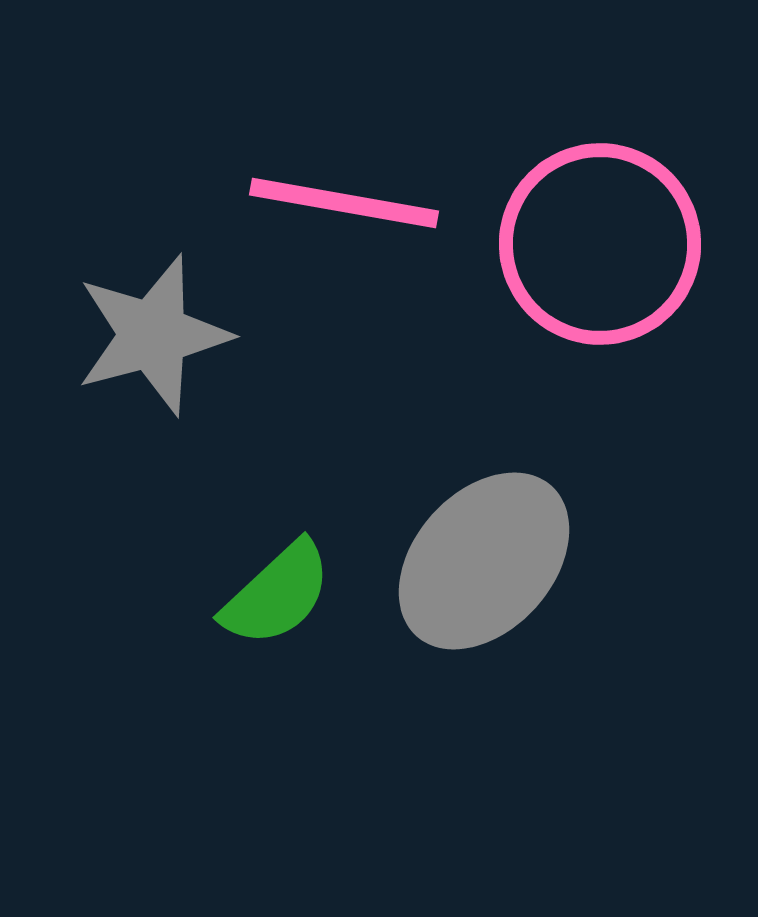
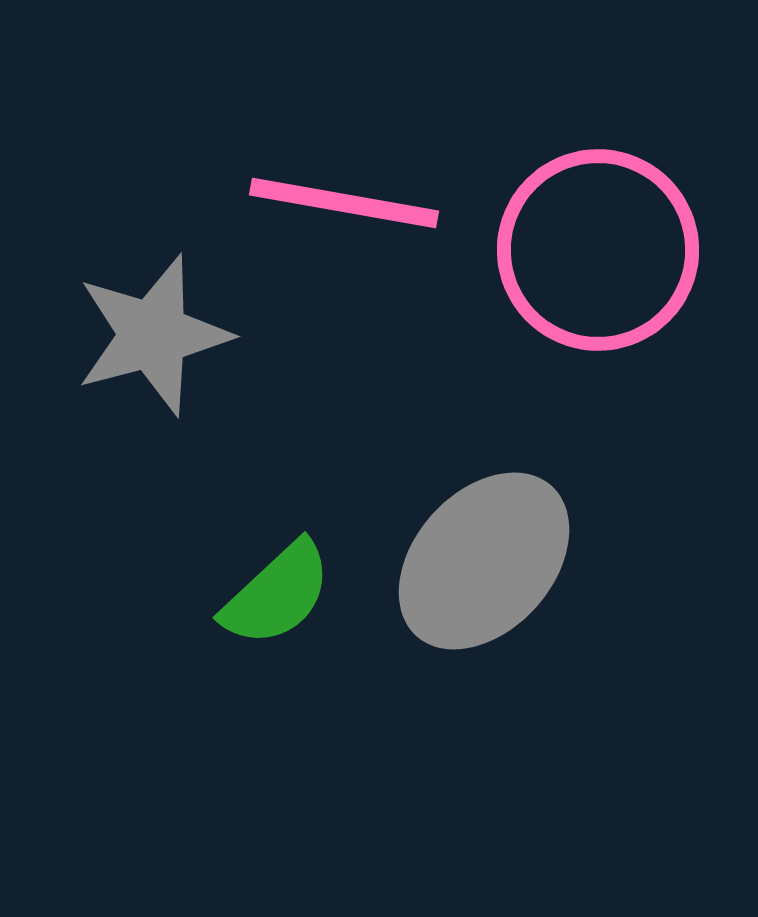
pink circle: moved 2 px left, 6 px down
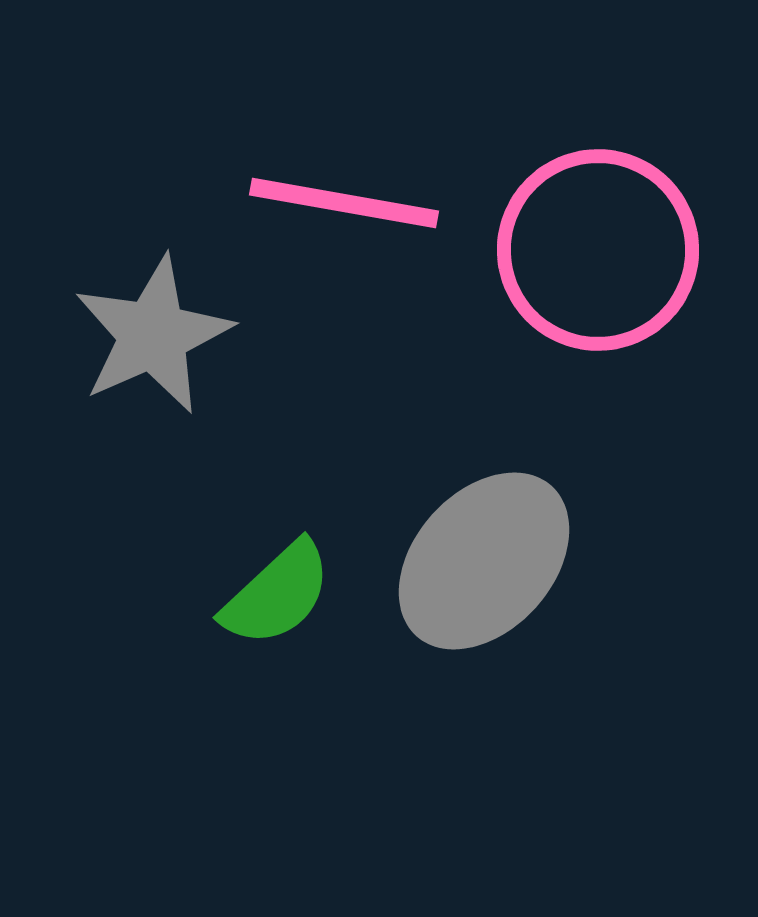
gray star: rotated 9 degrees counterclockwise
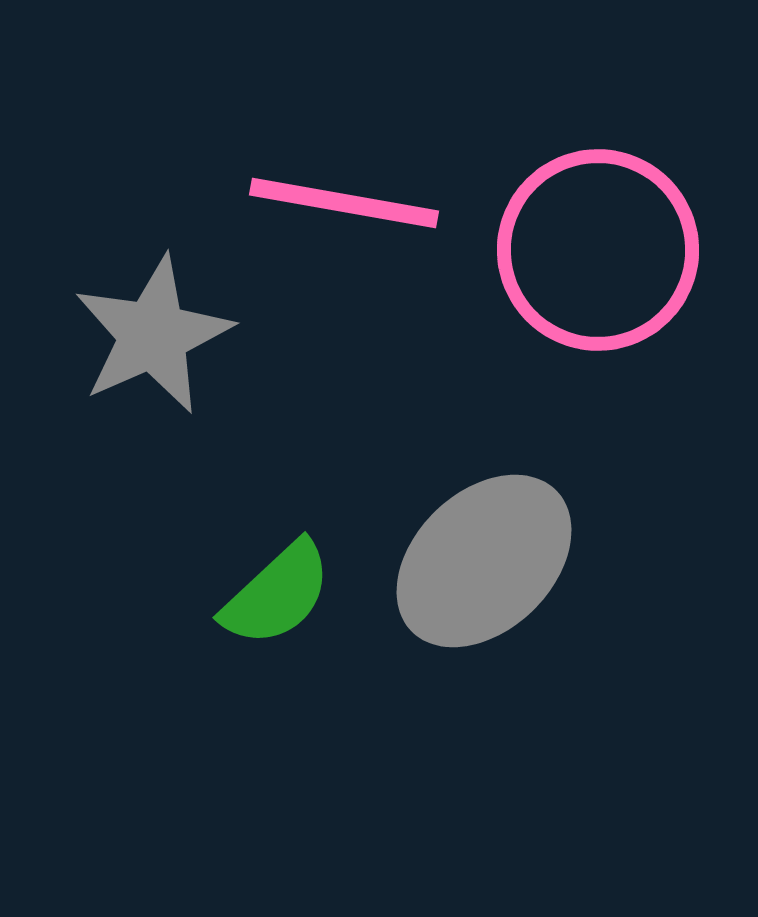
gray ellipse: rotated 4 degrees clockwise
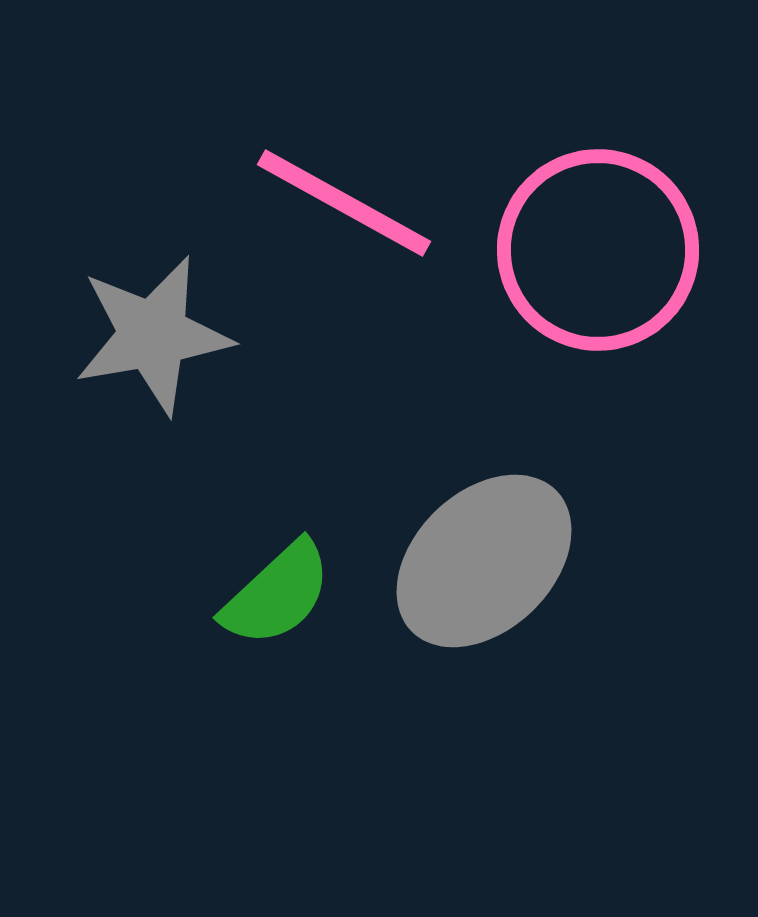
pink line: rotated 19 degrees clockwise
gray star: rotated 14 degrees clockwise
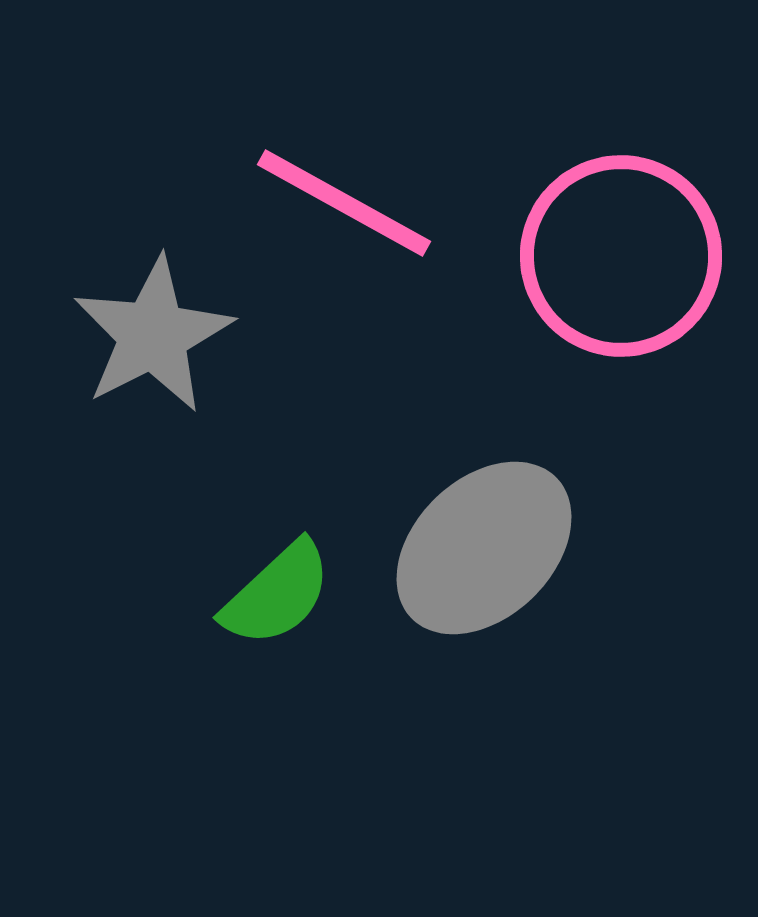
pink circle: moved 23 px right, 6 px down
gray star: rotated 17 degrees counterclockwise
gray ellipse: moved 13 px up
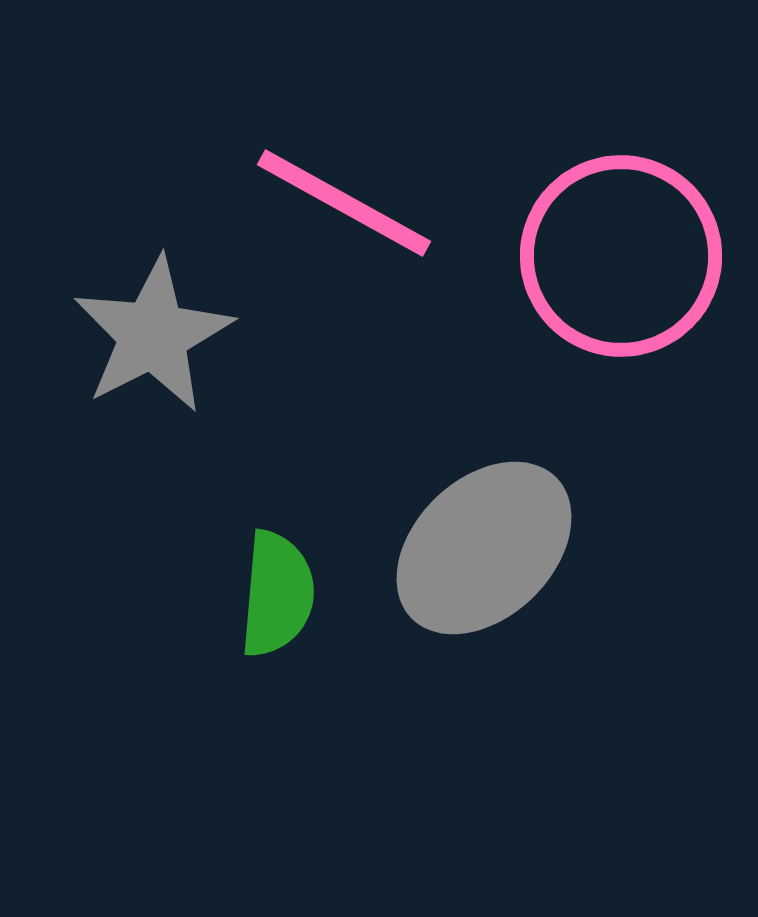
green semicircle: rotated 42 degrees counterclockwise
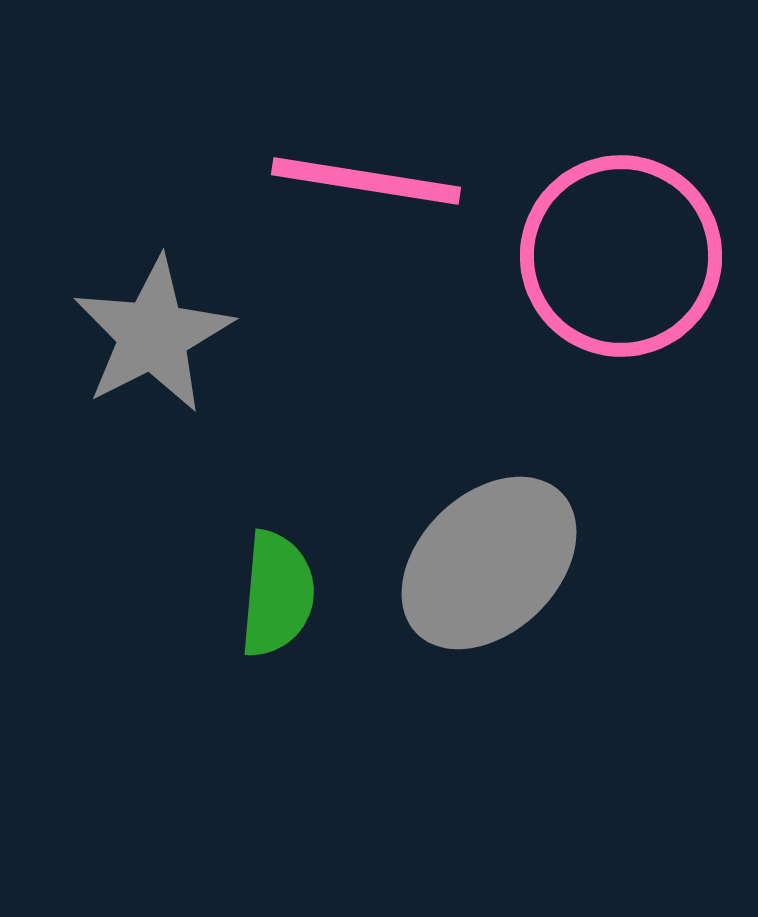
pink line: moved 22 px right, 22 px up; rotated 20 degrees counterclockwise
gray ellipse: moved 5 px right, 15 px down
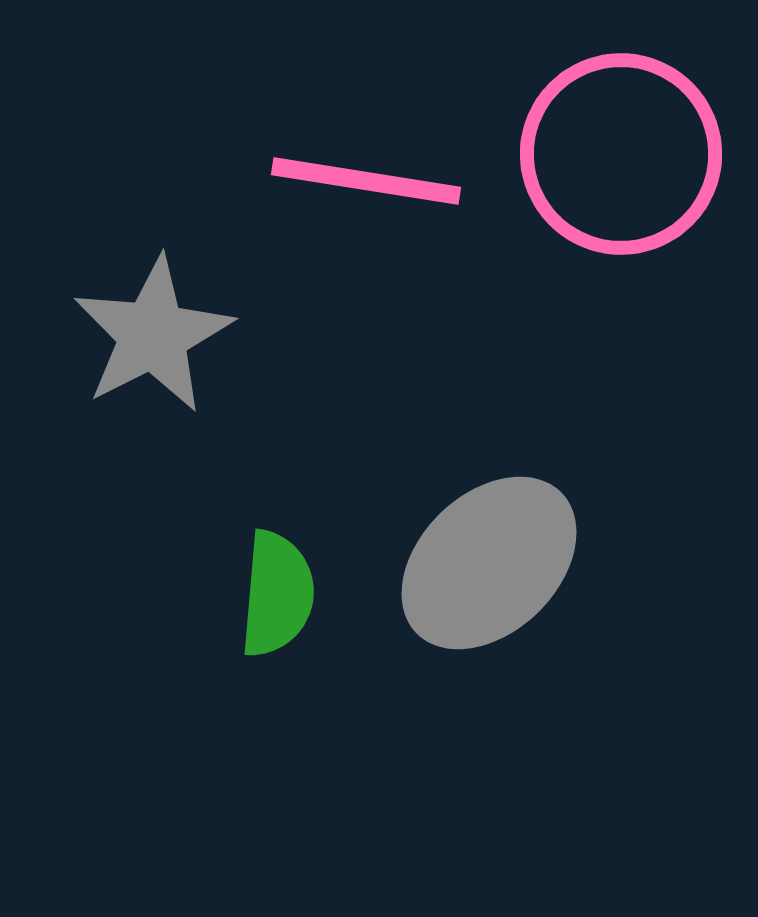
pink circle: moved 102 px up
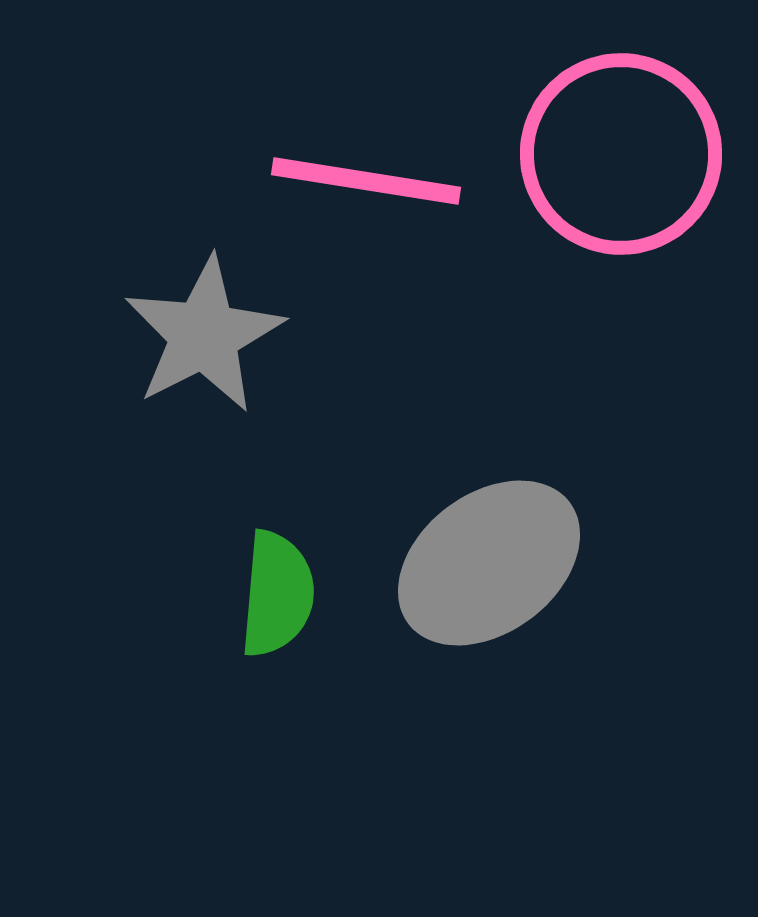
gray star: moved 51 px right
gray ellipse: rotated 7 degrees clockwise
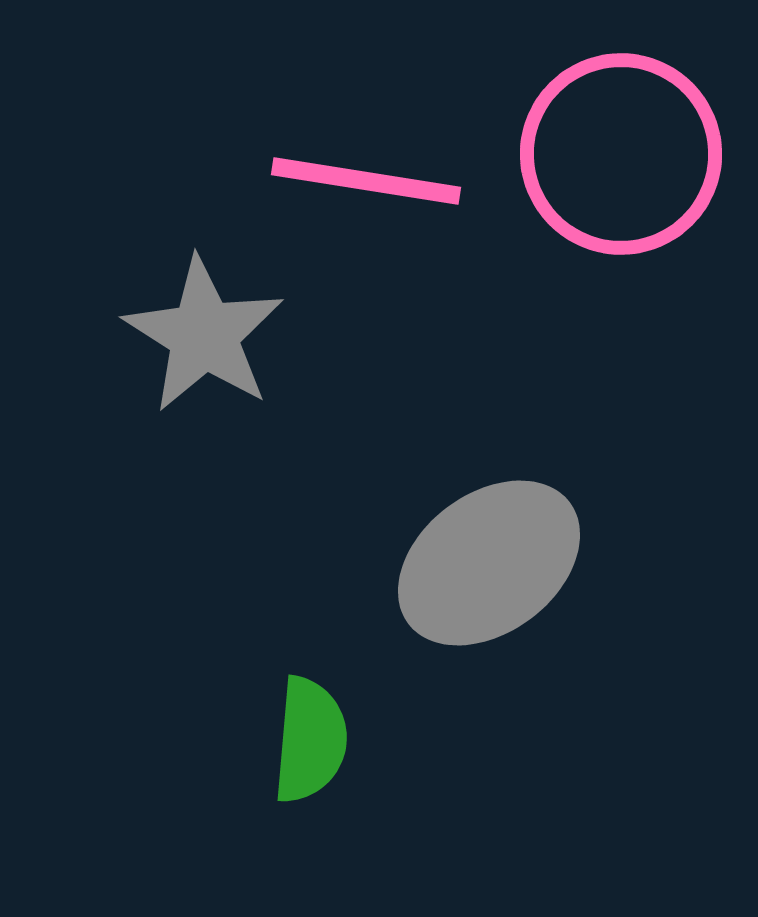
gray star: rotated 13 degrees counterclockwise
green semicircle: moved 33 px right, 146 px down
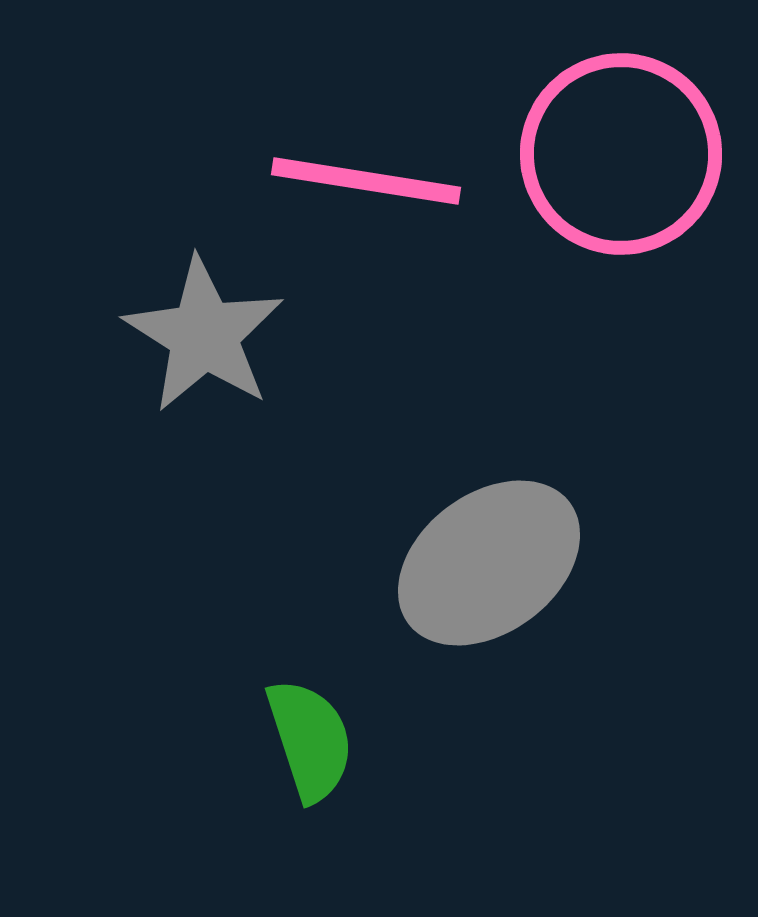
green semicircle: rotated 23 degrees counterclockwise
